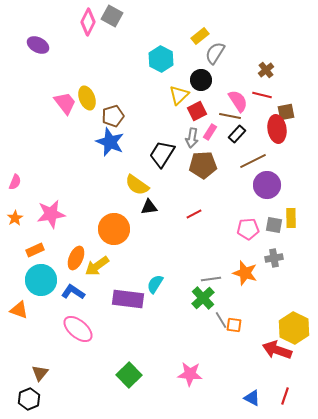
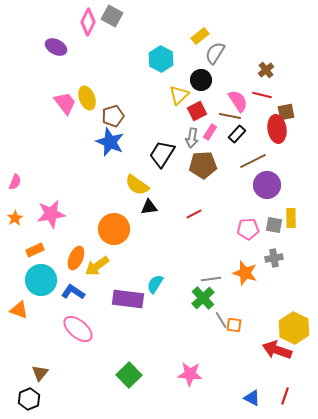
purple ellipse at (38, 45): moved 18 px right, 2 px down
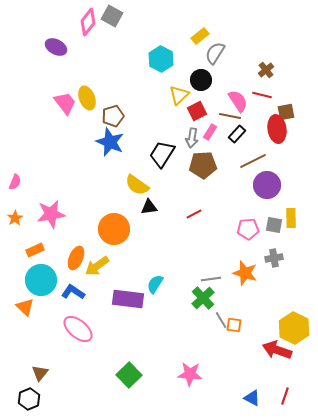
pink diamond at (88, 22): rotated 12 degrees clockwise
orange triangle at (19, 310): moved 6 px right, 3 px up; rotated 24 degrees clockwise
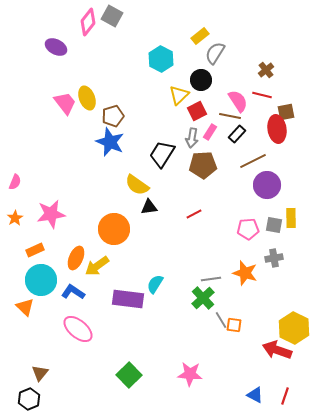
blue triangle at (252, 398): moved 3 px right, 3 px up
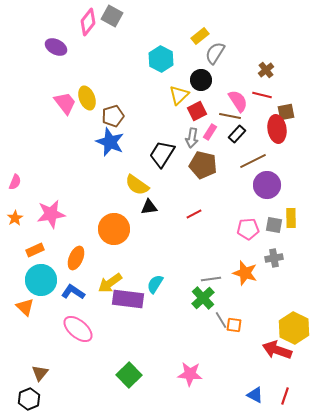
brown pentagon at (203, 165): rotated 16 degrees clockwise
yellow arrow at (97, 266): moved 13 px right, 17 px down
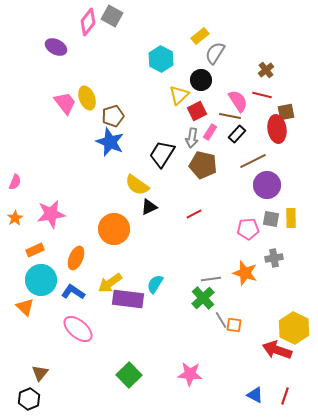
black triangle at (149, 207): rotated 18 degrees counterclockwise
gray square at (274, 225): moved 3 px left, 6 px up
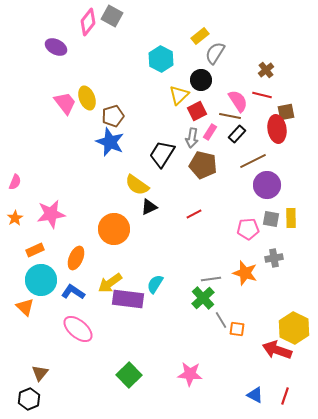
orange square at (234, 325): moved 3 px right, 4 px down
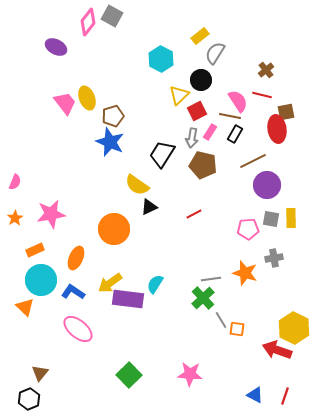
black rectangle at (237, 134): moved 2 px left; rotated 12 degrees counterclockwise
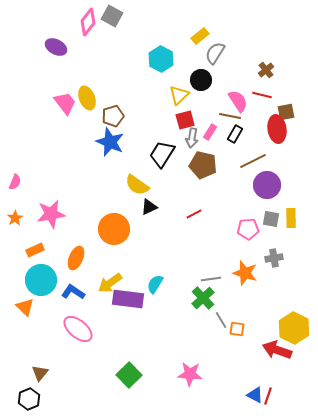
red square at (197, 111): moved 12 px left, 9 px down; rotated 12 degrees clockwise
red line at (285, 396): moved 17 px left
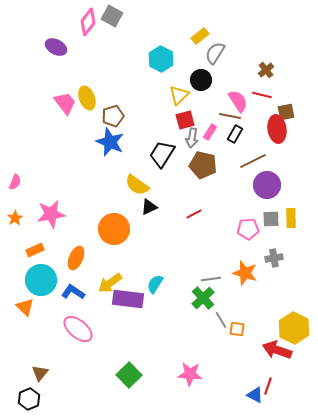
gray square at (271, 219): rotated 12 degrees counterclockwise
red line at (268, 396): moved 10 px up
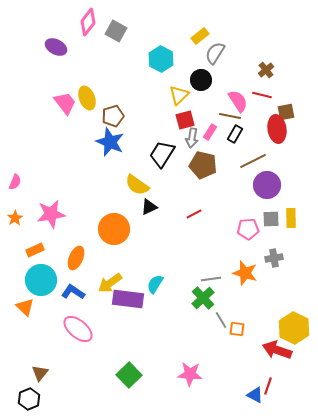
gray square at (112, 16): moved 4 px right, 15 px down
